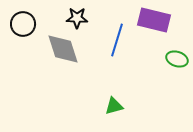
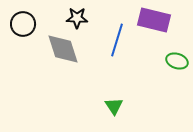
green ellipse: moved 2 px down
green triangle: rotated 48 degrees counterclockwise
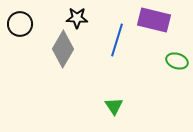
black circle: moved 3 px left
gray diamond: rotated 48 degrees clockwise
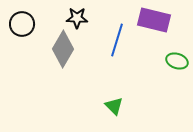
black circle: moved 2 px right
green triangle: rotated 12 degrees counterclockwise
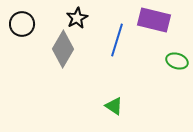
black star: rotated 30 degrees counterclockwise
green triangle: rotated 12 degrees counterclockwise
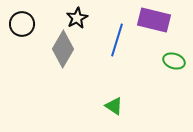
green ellipse: moved 3 px left
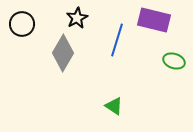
gray diamond: moved 4 px down
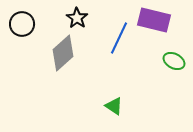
black star: rotated 10 degrees counterclockwise
blue line: moved 2 px right, 2 px up; rotated 8 degrees clockwise
gray diamond: rotated 18 degrees clockwise
green ellipse: rotated 10 degrees clockwise
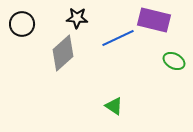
black star: rotated 30 degrees counterclockwise
blue line: moved 1 px left; rotated 40 degrees clockwise
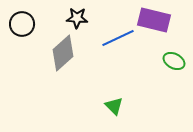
green triangle: rotated 12 degrees clockwise
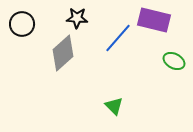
blue line: rotated 24 degrees counterclockwise
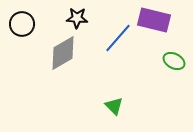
gray diamond: rotated 12 degrees clockwise
